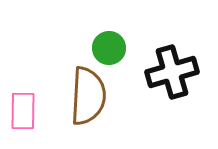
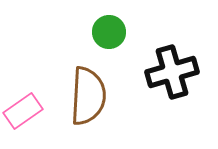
green circle: moved 16 px up
pink rectangle: rotated 54 degrees clockwise
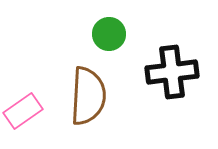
green circle: moved 2 px down
black cross: rotated 9 degrees clockwise
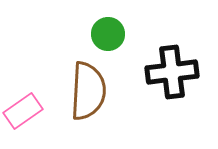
green circle: moved 1 px left
brown semicircle: moved 5 px up
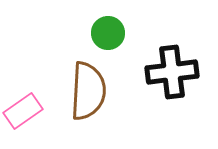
green circle: moved 1 px up
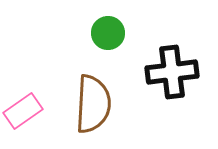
brown semicircle: moved 5 px right, 13 px down
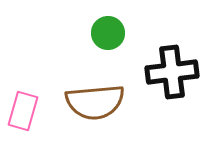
brown semicircle: moved 2 px right, 2 px up; rotated 82 degrees clockwise
pink rectangle: rotated 39 degrees counterclockwise
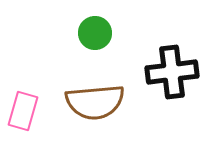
green circle: moved 13 px left
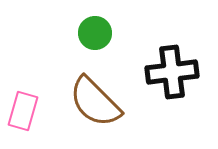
brown semicircle: rotated 50 degrees clockwise
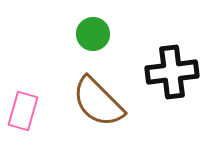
green circle: moved 2 px left, 1 px down
brown semicircle: moved 3 px right
